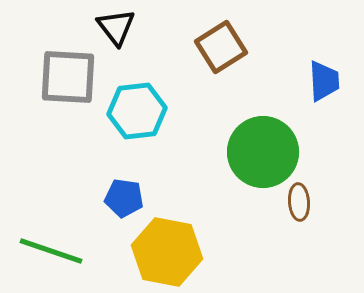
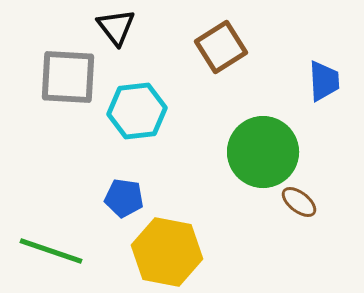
brown ellipse: rotated 48 degrees counterclockwise
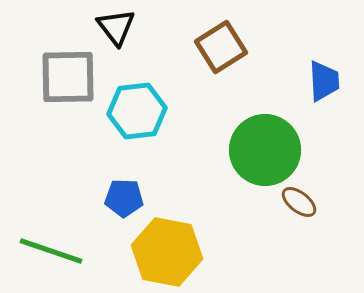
gray square: rotated 4 degrees counterclockwise
green circle: moved 2 px right, 2 px up
blue pentagon: rotated 6 degrees counterclockwise
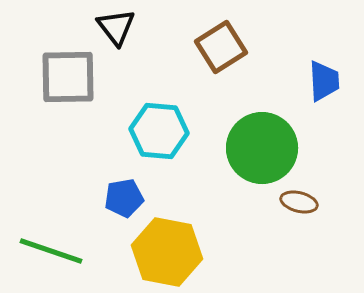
cyan hexagon: moved 22 px right, 20 px down; rotated 12 degrees clockwise
green circle: moved 3 px left, 2 px up
blue pentagon: rotated 12 degrees counterclockwise
brown ellipse: rotated 24 degrees counterclockwise
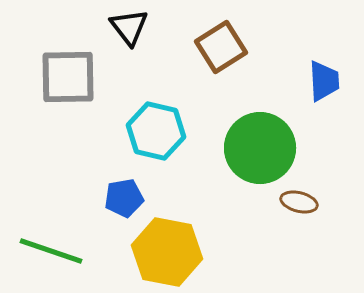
black triangle: moved 13 px right
cyan hexagon: moved 3 px left; rotated 8 degrees clockwise
green circle: moved 2 px left
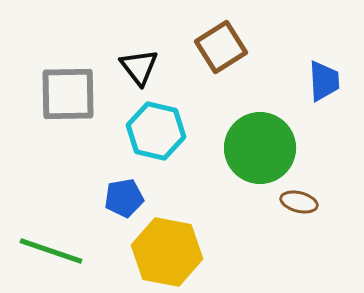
black triangle: moved 10 px right, 40 px down
gray square: moved 17 px down
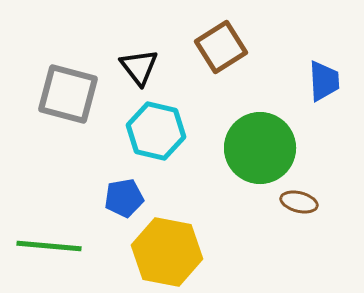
gray square: rotated 16 degrees clockwise
green line: moved 2 px left, 5 px up; rotated 14 degrees counterclockwise
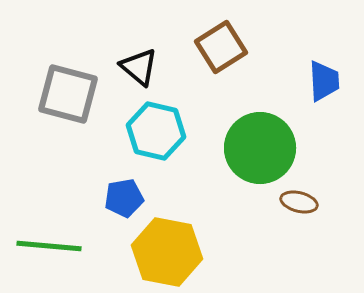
black triangle: rotated 12 degrees counterclockwise
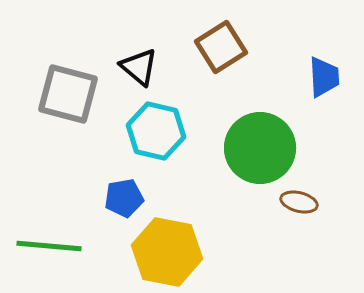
blue trapezoid: moved 4 px up
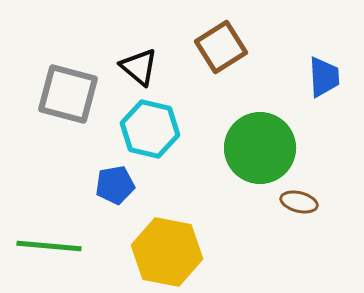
cyan hexagon: moved 6 px left, 2 px up
blue pentagon: moved 9 px left, 13 px up
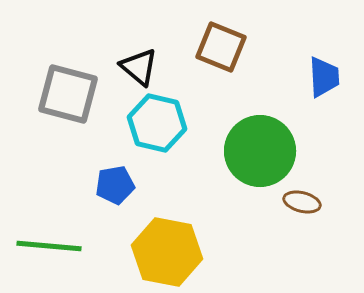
brown square: rotated 36 degrees counterclockwise
cyan hexagon: moved 7 px right, 6 px up
green circle: moved 3 px down
brown ellipse: moved 3 px right
